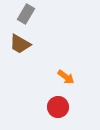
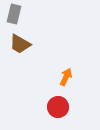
gray rectangle: moved 12 px left; rotated 18 degrees counterclockwise
orange arrow: rotated 102 degrees counterclockwise
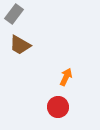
gray rectangle: rotated 24 degrees clockwise
brown trapezoid: moved 1 px down
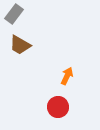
orange arrow: moved 1 px right, 1 px up
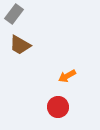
orange arrow: rotated 144 degrees counterclockwise
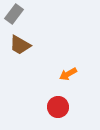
orange arrow: moved 1 px right, 2 px up
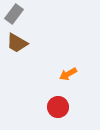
brown trapezoid: moved 3 px left, 2 px up
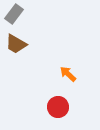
brown trapezoid: moved 1 px left, 1 px down
orange arrow: rotated 72 degrees clockwise
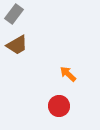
brown trapezoid: moved 1 px right, 1 px down; rotated 60 degrees counterclockwise
red circle: moved 1 px right, 1 px up
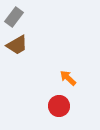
gray rectangle: moved 3 px down
orange arrow: moved 4 px down
